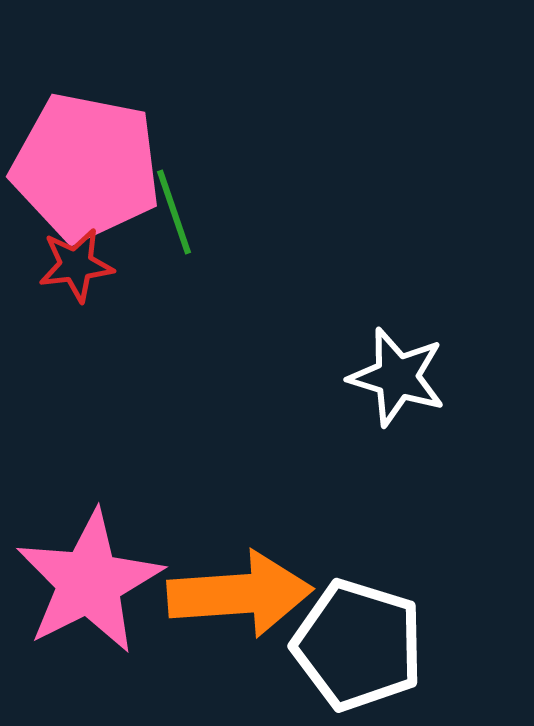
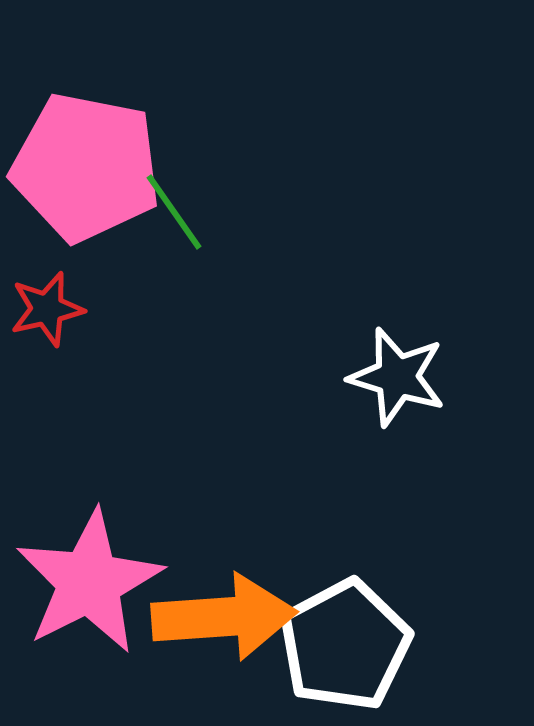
green line: rotated 16 degrees counterclockwise
red star: moved 29 px left, 44 px down; rotated 6 degrees counterclockwise
orange arrow: moved 16 px left, 23 px down
white pentagon: moved 13 px left; rotated 27 degrees clockwise
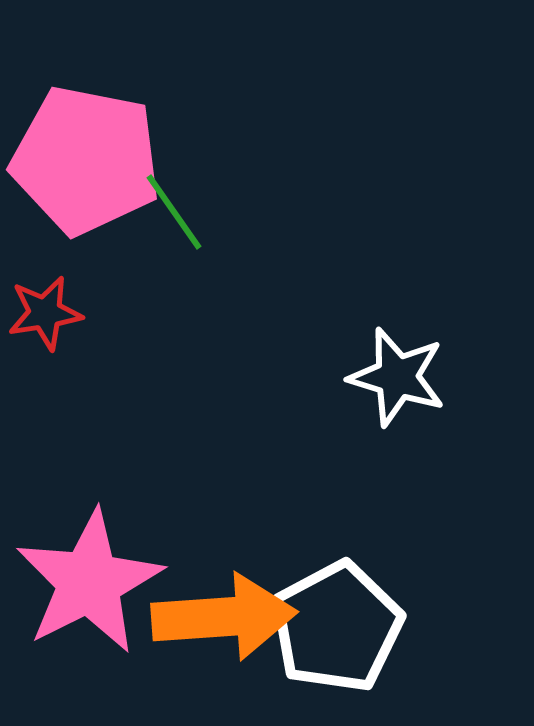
pink pentagon: moved 7 px up
red star: moved 2 px left, 4 px down; rotated 4 degrees clockwise
white pentagon: moved 8 px left, 18 px up
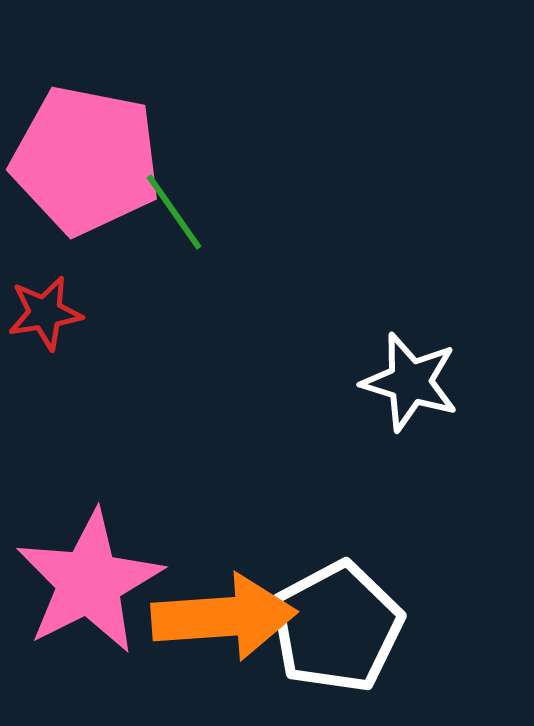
white star: moved 13 px right, 5 px down
